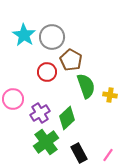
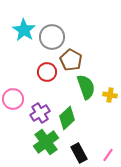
cyan star: moved 5 px up
green semicircle: moved 1 px down
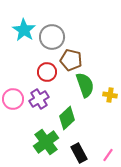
brown pentagon: rotated 15 degrees counterclockwise
green semicircle: moved 1 px left, 2 px up
purple cross: moved 1 px left, 14 px up
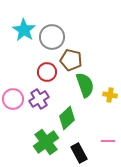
pink line: moved 14 px up; rotated 56 degrees clockwise
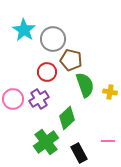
gray circle: moved 1 px right, 2 px down
yellow cross: moved 3 px up
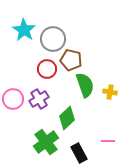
red circle: moved 3 px up
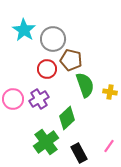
pink line: moved 1 px right, 5 px down; rotated 56 degrees counterclockwise
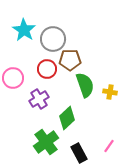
brown pentagon: moved 1 px left; rotated 15 degrees counterclockwise
pink circle: moved 21 px up
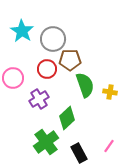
cyan star: moved 2 px left, 1 px down
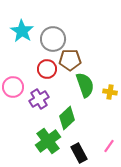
pink circle: moved 9 px down
green cross: moved 2 px right, 1 px up
